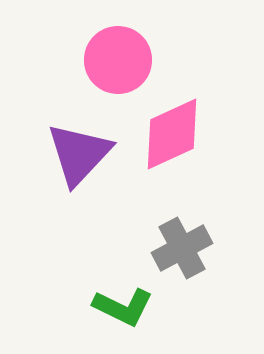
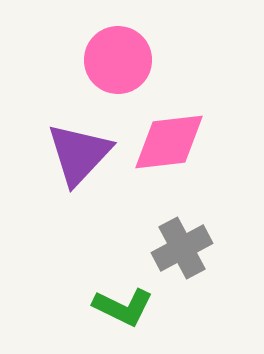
pink diamond: moved 3 px left, 8 px down; rotated 18 degrees clockwise
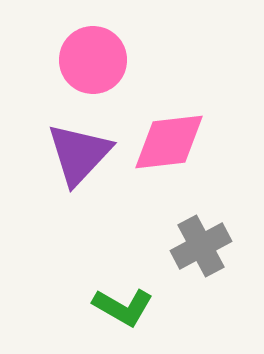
pink circle: moved 25 px left
gray cross: moved 19 px right, 2 px up
green L-shape: rotated 4 degrees clockwise
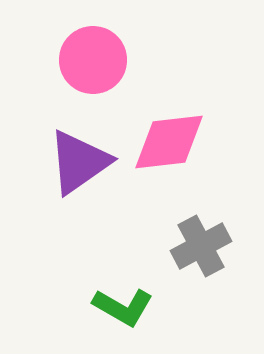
purple triangle: moved 8 px down; rotated 12 degrees clockwise
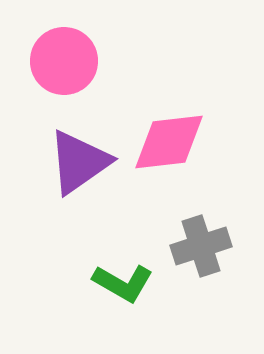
pink circle: moved 29 px left, 1 px down
gray cross: rotated 10 degrees clockwise
green L-shape: moved 24 px up
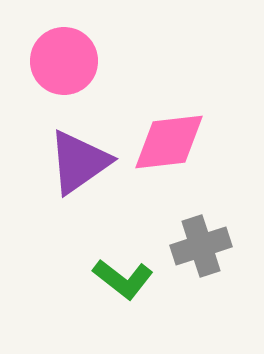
green L-shape: moved 4 px up; rotated 8 degrees clockwise
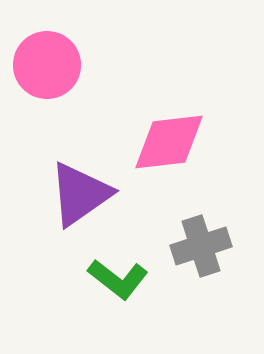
pink circle: moved 17 px left, 4 px down
purple triangle: moved 1 px right, 32 px down
green L-shape: moved 5 px left
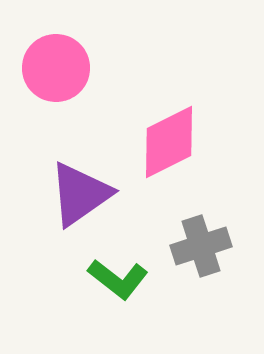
pink circle: moved 9 px right, 3 px down
pink diamond: rotated 20 degrees counterclockwise
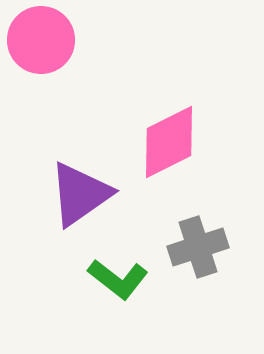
pink circle: moved 15 px left, 28 px up
gray cross: moved 3 px left, 1 px down
